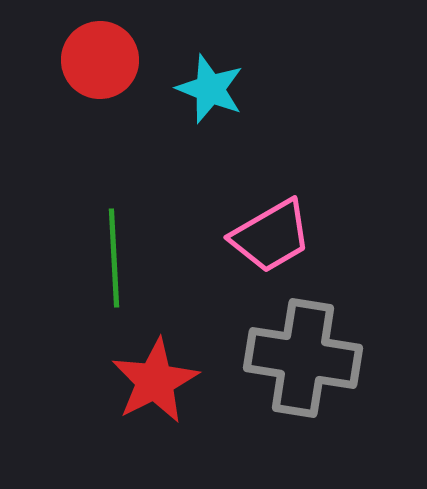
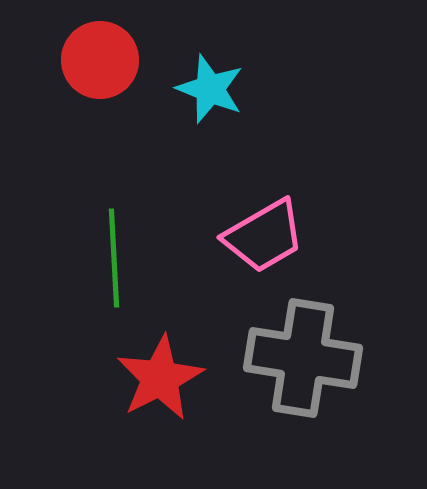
pink trapezoid: moved 7 px left
red star: moved 5 px right, 3 px up
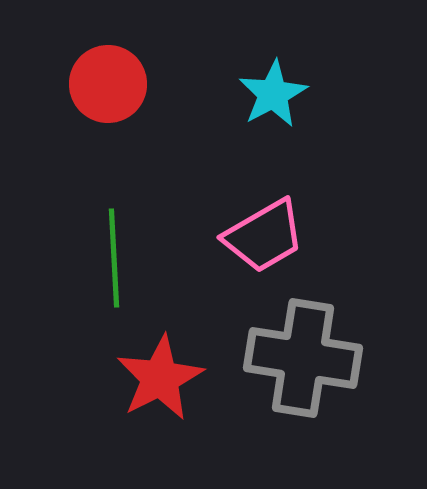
red circle: moved 8 px right, 24 px down
cyan star: moved 63 px right, 5 px down; rotated 22 degrees clockwise
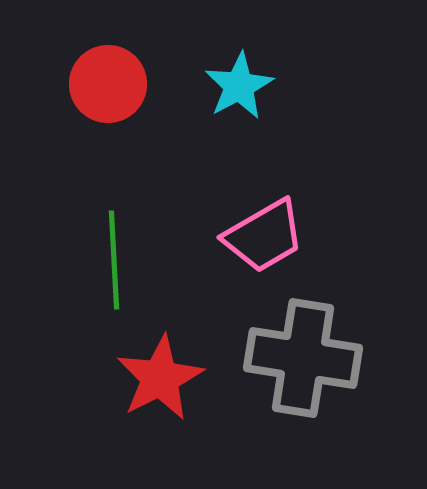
cyan star: moved 34 px left, 8 px up
green line: moved 2 px down
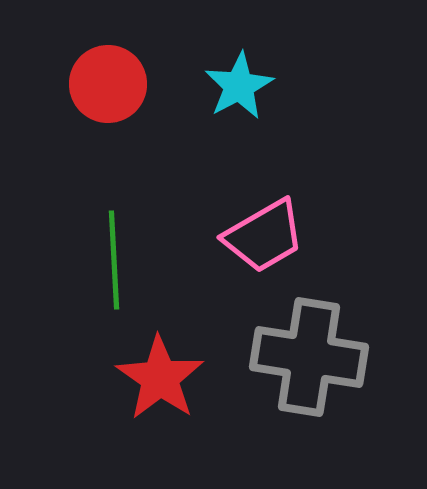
gray cross: moved 6 px right, 1 px up
red star: rotated 10 degrees counterclockwise
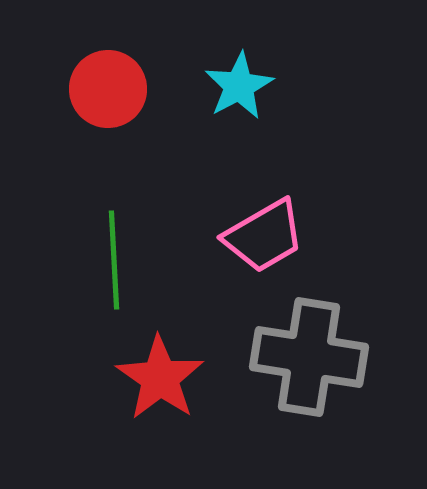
red circle: moved 5 px down
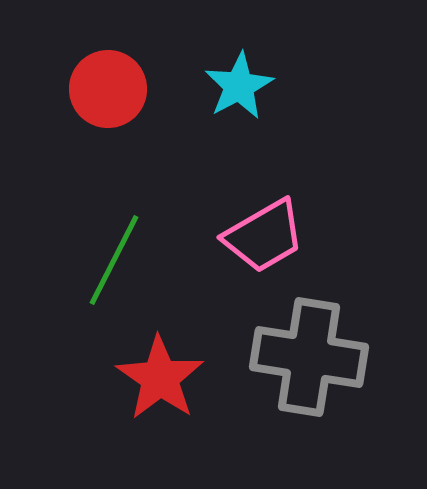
green line: rotated 30 degrees clockwise
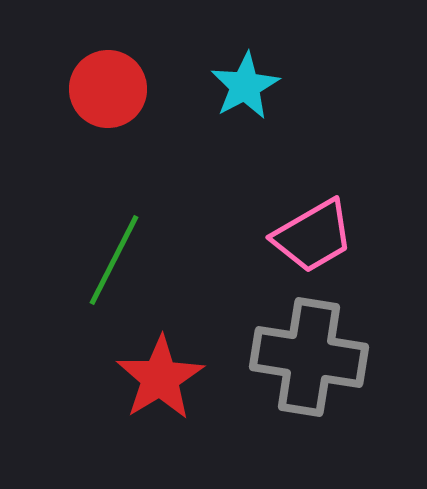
cyan star: moved 6 px right
pink trapezoid: moved 49 px right
red star: rotated 6 degrees clockwise
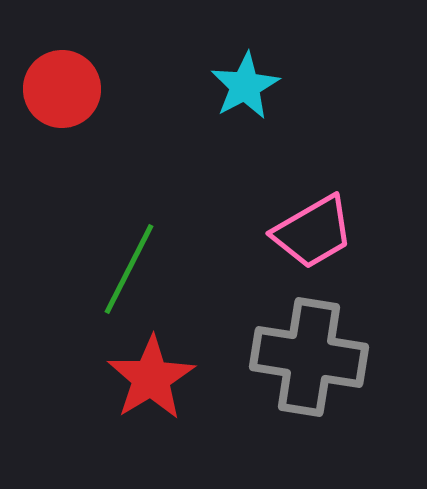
red circle: moved 46 px left
pink trapezoid: moved 4 px up
green line: moved 15 px right, 9 px down
red star: moved 9 px left
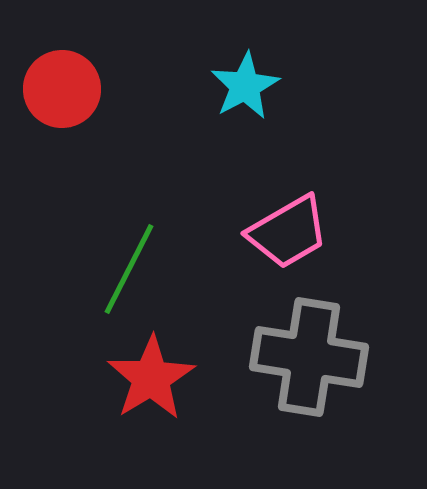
pink trapezoid: moved 25 px left
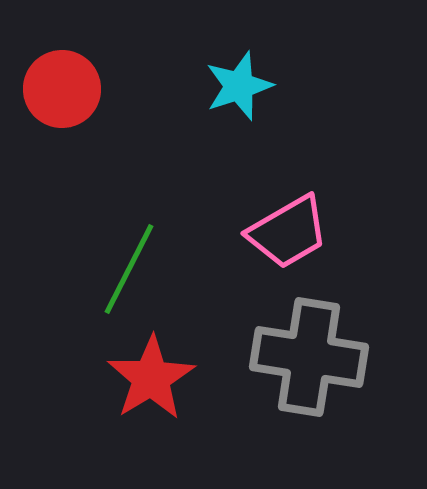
cyan star: moved 6 px left; rotated 10 degrees clockwise
